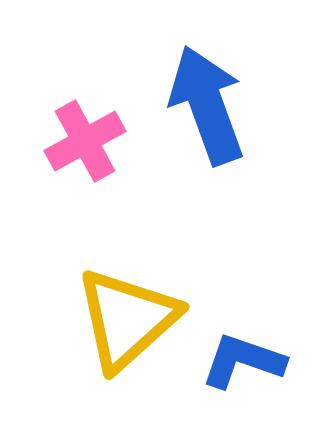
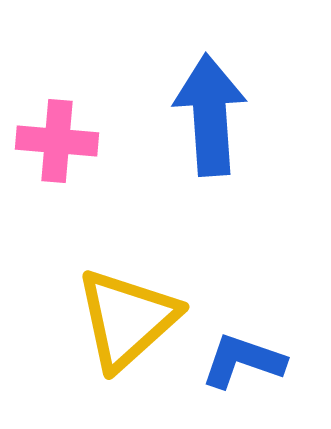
blue arrow: moved 3 px right, 10 px down; rotated 16 degrees clockwise
pink cross: moved 28 px left; rotated 34 degrees clockwise
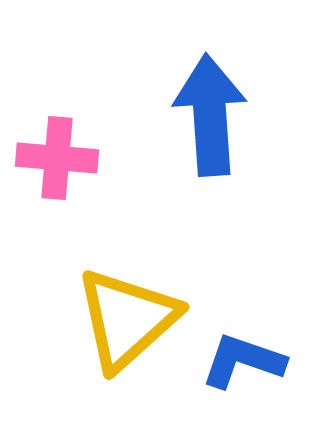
pink cross: moved 17 px down
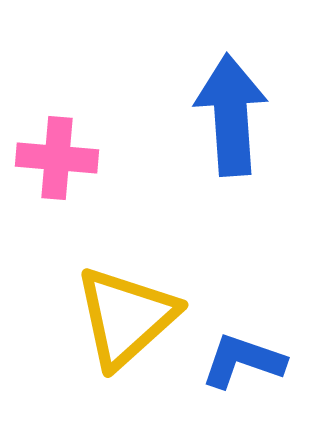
blue arrow: moved 21 px right
yellow triangle: moved 1 px left, 2 px up
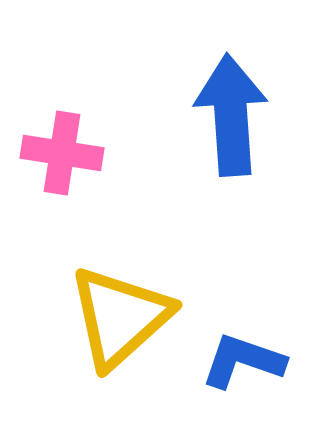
pink cross: moved 5 px right, 5 px up; rotated 4 degrees clockwise
yellow triangle: moved 6 px left
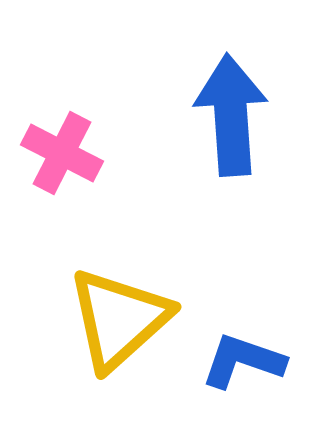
pink cross: rotated 18 degrees clockwise
yellow triangle: moved 1 px left, 2 px down
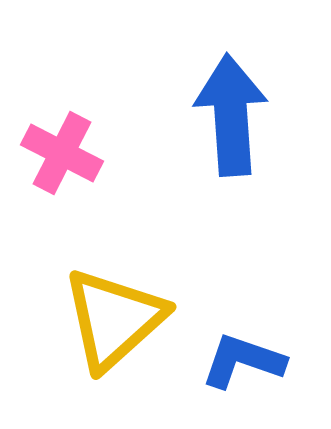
yellow triangle: moved 5 px left
